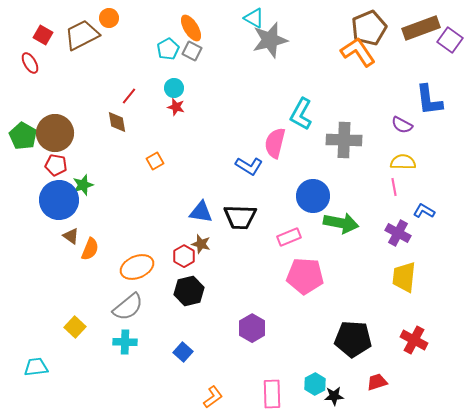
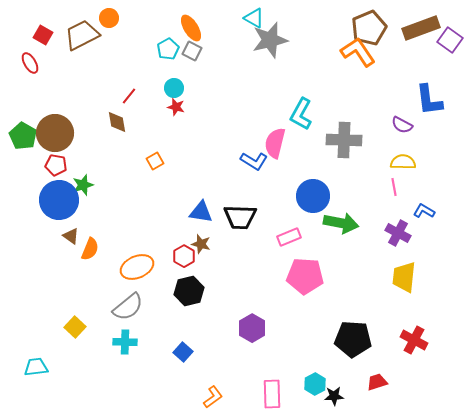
blue L-shape at (249, 166): moved 5 px right, 5 px up
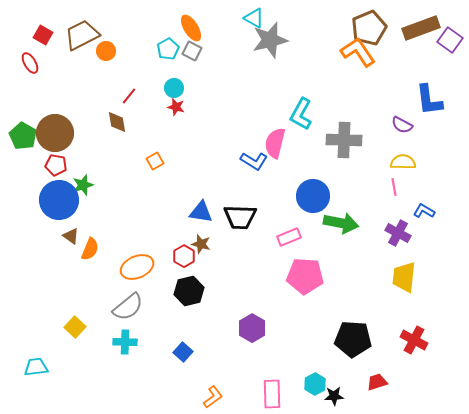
orange circle at (109, 18): moved 3 px left, 33 px down
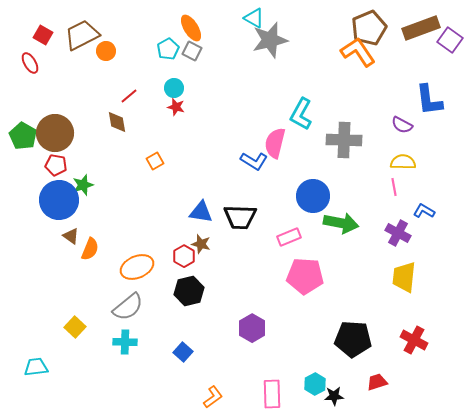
red line at (129, 96): rotated 12 degrees clockwise
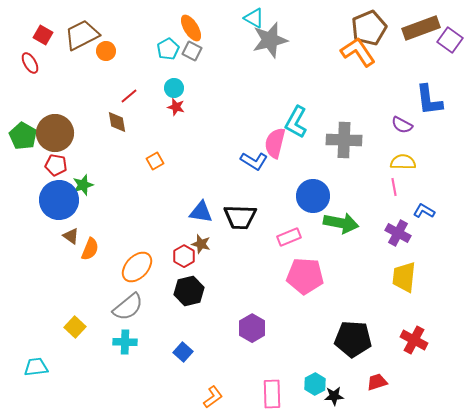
cyan L-shape at (301, 114): moved 5 px left, 8 px down
orange ellipse at (137, 267): rotated 24 degrees counterclockwise
